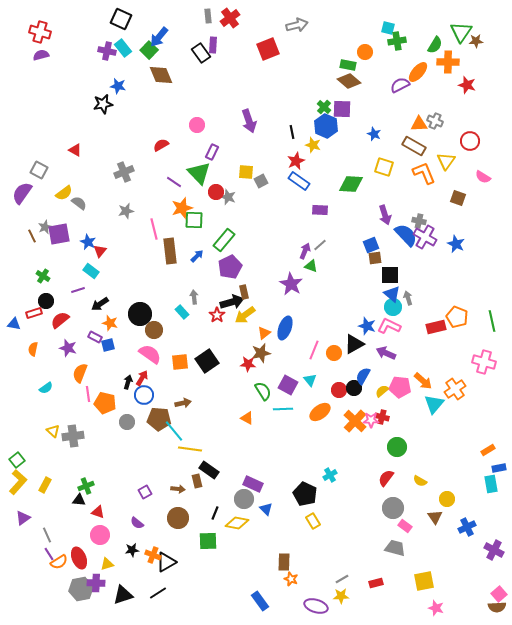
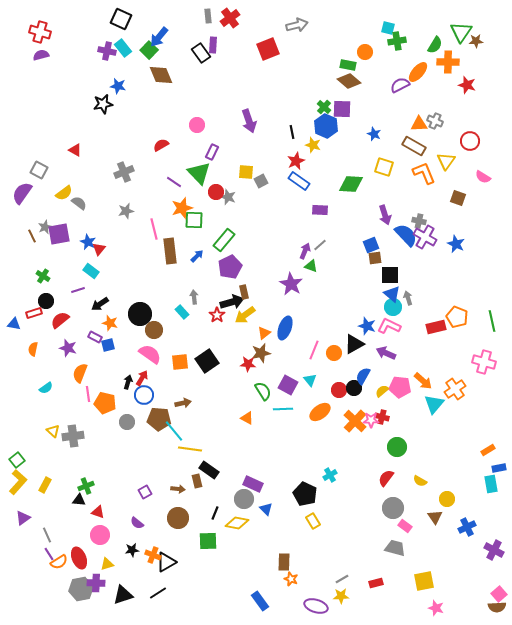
red triangle at (100, 251): moved 1 px left, 2 px up
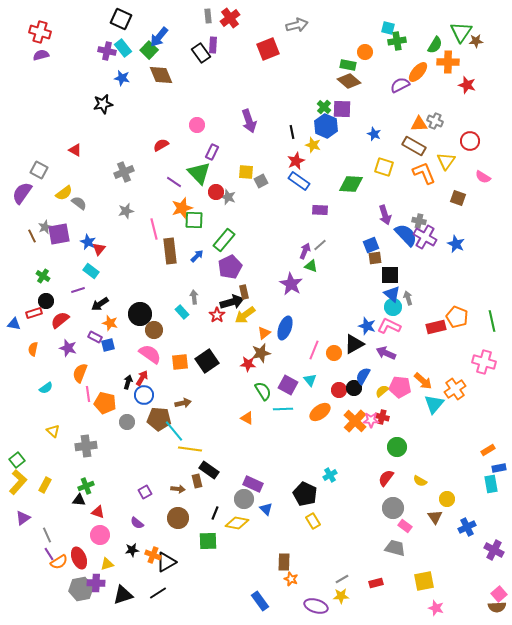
blue star at (118, 86): moved 4 px right, 8 px up
gray cross at (73, 436): moved 13 px right, 10 px down
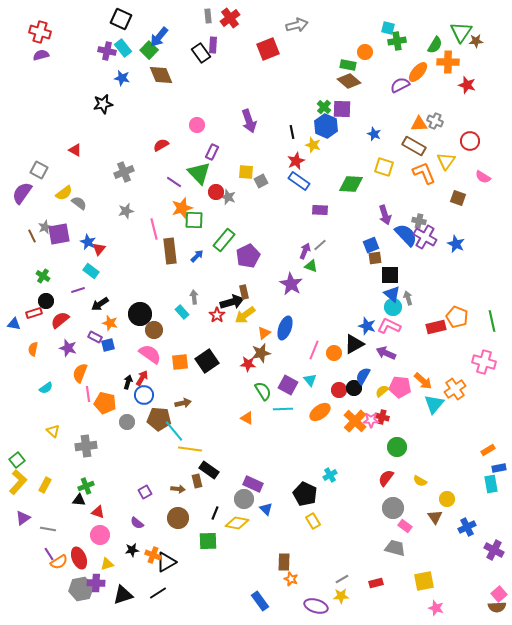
purple pentagon at (230, 267): moved 18 px right, 11 px up
gray line at (47, 535): moved 1 px right, 6 px up; rotated 56 degrees counterclockwise
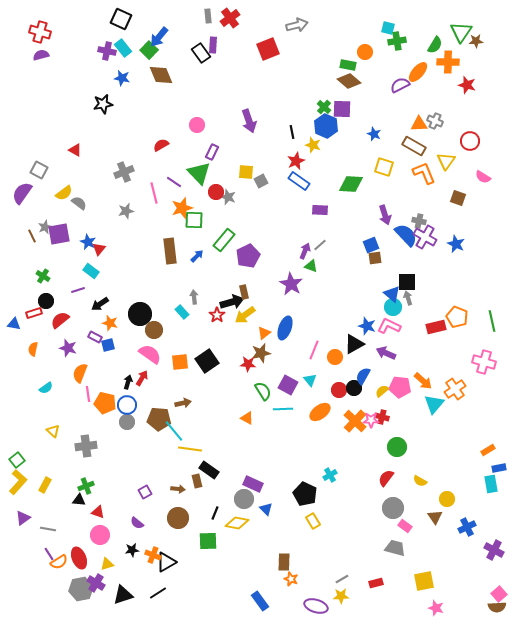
pink line at (154, 229): moved 36 px up
black square at (390, 275): moved 17 px right, 7 px down
orange circle at (334, 353): moved 1 px right, 4 px down
blue circle at (144, 395): moved 17 px left, 10 px down
purple cross at (96, 583): rotated 30 degrees clockwise
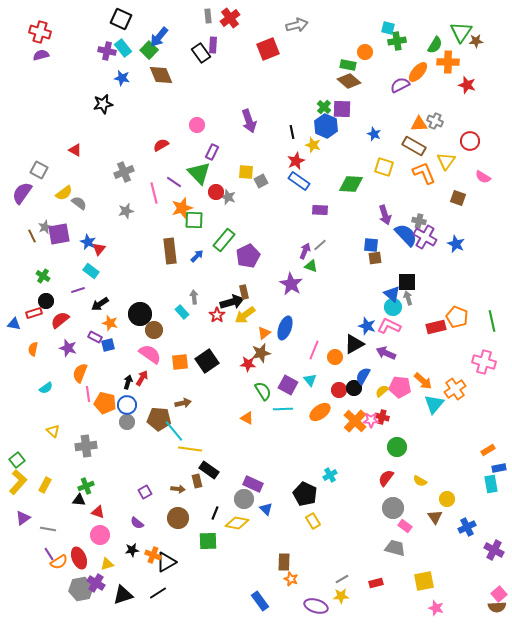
blue square at (371, 245): rotated 28 degrees clockwise
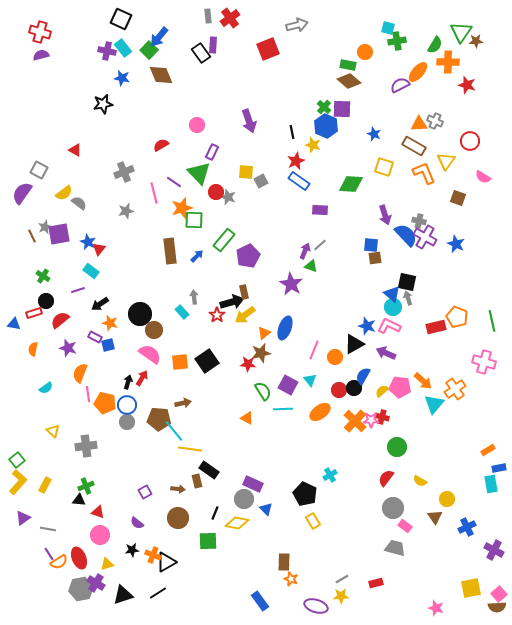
black square at (407, 282): rotated 12 degrees clockwise
yellow square at (424, 581): moved 47 px right, 7 px down
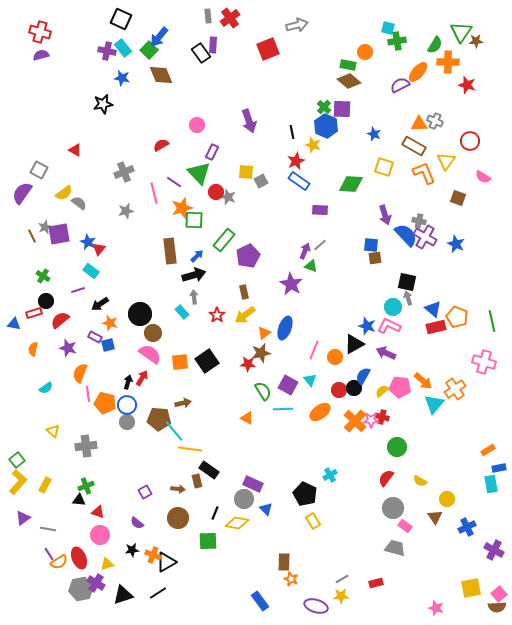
blue triangle at (392, 294): moved 41 px right, 15 px down
black arrow at (232, 302): moved 38 px left, 27 px up
brown circle at (154, 330): moved 1 px left, 3 px down
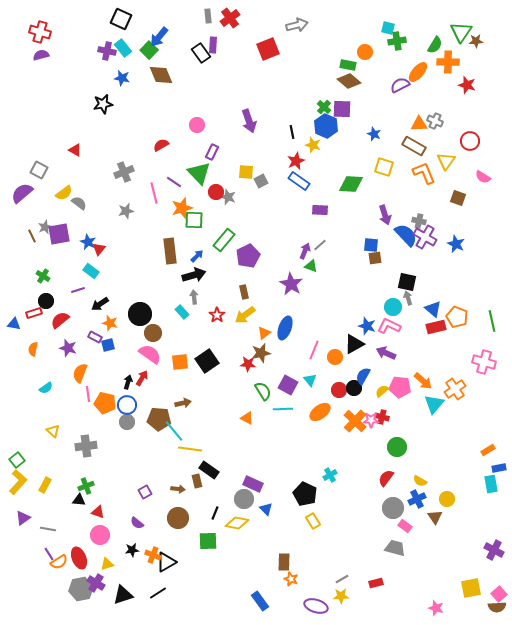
purple semicircle at (22, 193): rotated 15 degrees clockwise
blue cross at (467, 527): moved 50 px left, 28 px up
